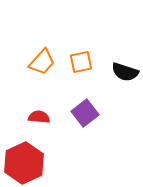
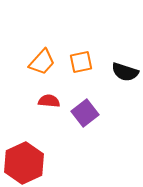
red semicircle: moved 10 px right, 16 px up
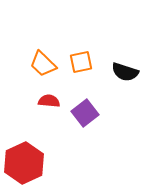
orange trapezoid: moved 1 px right, 2 px down; rotated 92 degrees clockwise
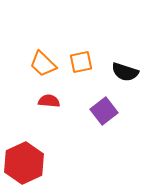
purple square: moved 19 px right, 2 px up
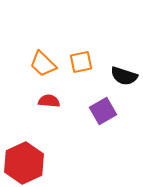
black semicircle: moved 1 px left, 4 px down
purple square: moved 1 px left; rotated 8 degrees clockwise
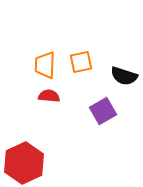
orange trapezoid: moved 2 px right, 1 px down; rotated 48 degrees clockwise
red semicircle: moved 5 px up
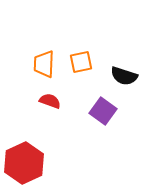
orange trapezoid: moved 1 px left, 1 px up
red semicircle: moved 1 px right, 5 px down; rotated 15 degrees clockwise
purple square: rotated 24 degrees counterclockwise
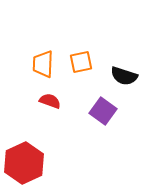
orange trapezoid: moved 1 px left
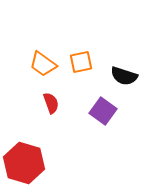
orange trapezoid: rotated 56 degrees counterclockwise
red semicircle: moved 1 px right, 2 px down; rotated 50 degrees clockwise
red hexagon: rotated 18 degrees counterclockwise
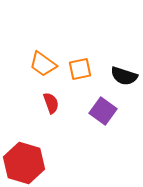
orange square: moved 1 px left, 7 px down
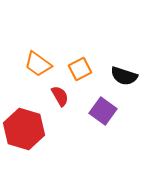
orange trapezoid: moved 5 px left
orange square: rotated 15 degrees counterclockwise
red semicircle: moved 9 px right, 7 px up; rotated 10 degrees counterclockwise
red hexagon: moved 34 px up
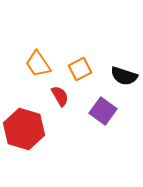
orange trapezoid: rotated 20 degrees clockwise
